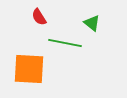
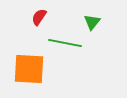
red semicircle: rotated 66 degrees clockwise
green triangle: moved 1 px up; rotated 30 degrees clockwise
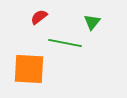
red semicircle: rotated 18 degrees clockwise
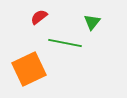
orange square: rotated 28 degrees counterclockwise
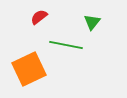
green line: moved 1 px right, 2 px down
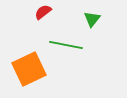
red semicircle: moved 4 px right, 5 px up
green triangle: moved 3 px up
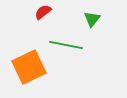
orange square: moved 2 px up
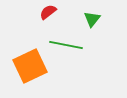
red semicircle: moved 5 px right
orange square: moved 1 px right, 1 px up
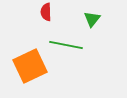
red semicircle: moved 2 px left; rotated 54 degrees counterclockwise
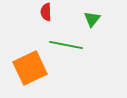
orange square: moved 2 px down
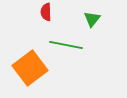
orange square: rotated 12 degrees counterclockwise
